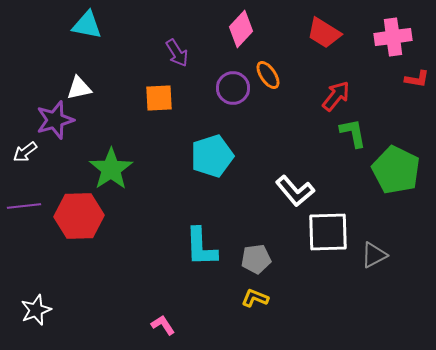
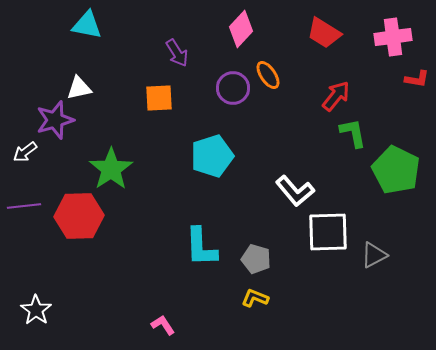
gray pentagon: rotated 24 degrees clockwise
white star: rotated 16 degrees counterclockwise
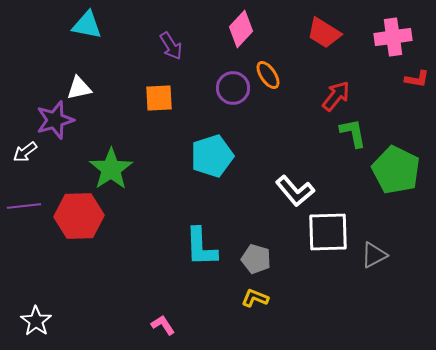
purple arrow: moved 6 px left, 7 px up
white star: moved 11 px down
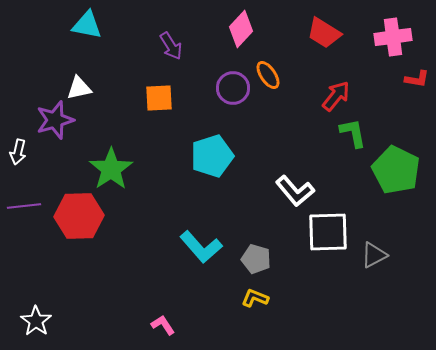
white arrow: moved 7 px left; rotated 40 degrees counterclockwise
cyan L-shape: rotated 39 degrees counterclockwise
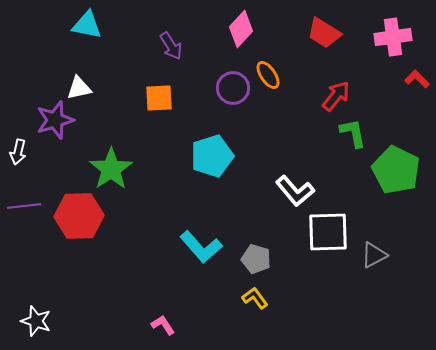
red L-shape: rotated 145 degrees counterclockwise
yellow L-shape: rotated 32 degrees clockwise
white star: rotated 16 degrees counterclockwise
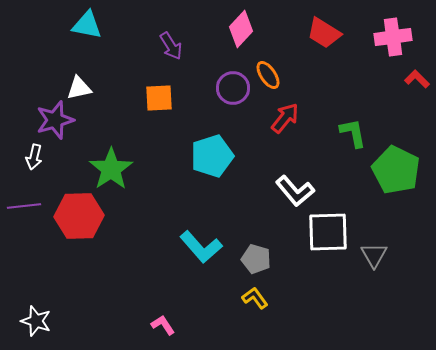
red arrow: moved 51 px left, 22 px down
white arrow: moved 16 px right, 5 px down
gray triangle: rotated 32 degrees counterclockwise
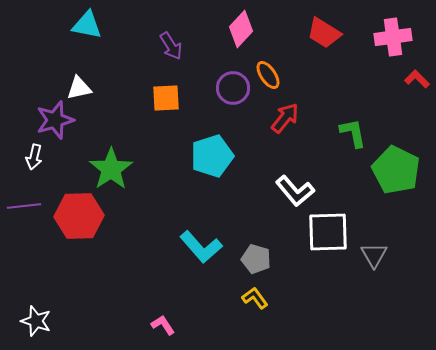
orange square: moved 7 px right
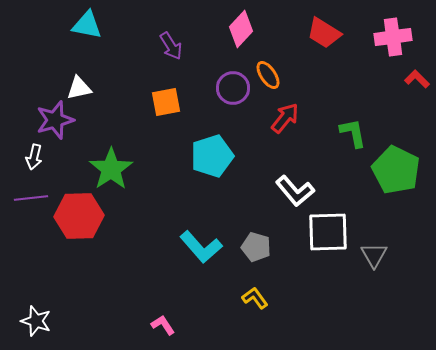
orange square: moved 4 px down; rotated 8 degrees counterclockwise
purple line: moved 7 px right, 8 px up
gray pentagon: moved 12 px up
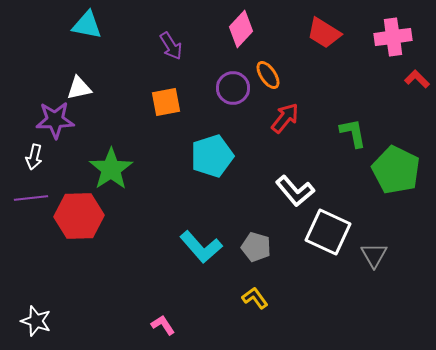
purple star: rotated 15 degrees clockwise
white square: rotated 27 degrees clockwise
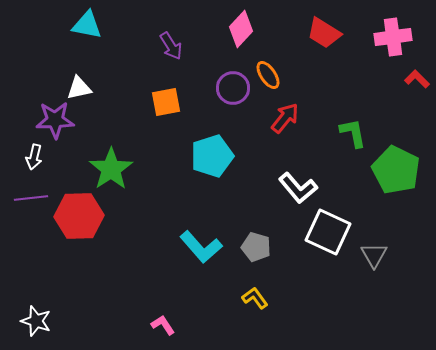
white L-shape: moved 3 px right, 3 px up
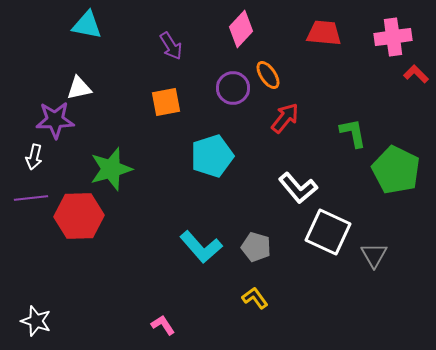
red trapezoid: rotated 153 degrees clockwise
red L-shape: moved 1 px left, 5 px up
green star: rotated 18 degrees clockwise
